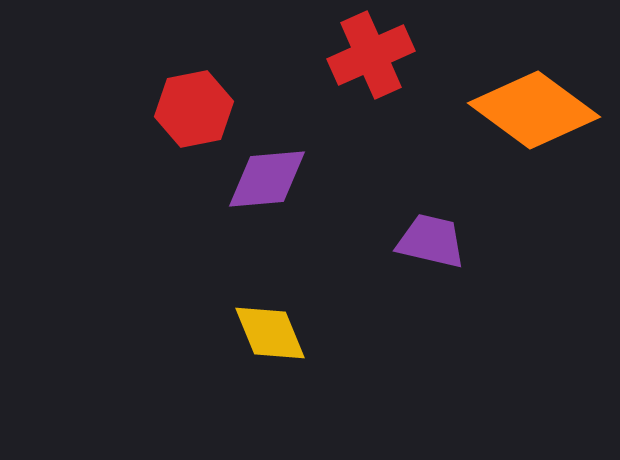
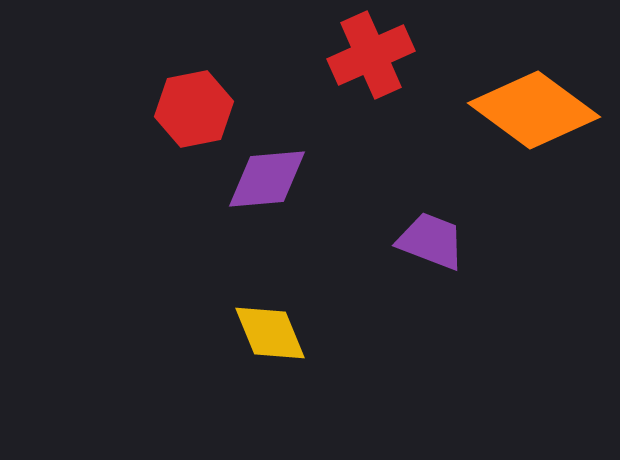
purple trapezoid: rotated 8 degrees clockwise
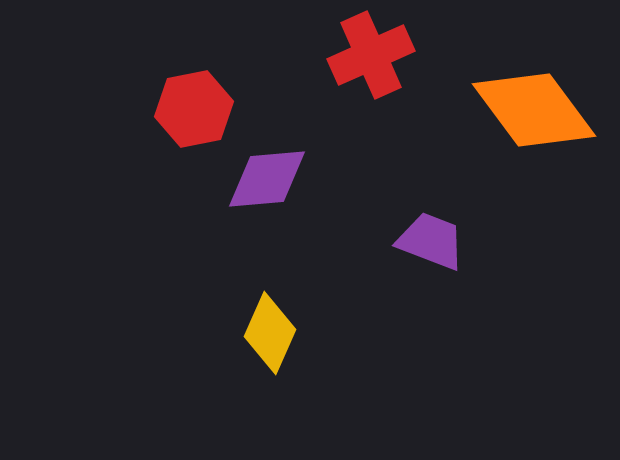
orange diamond: rotated 17 degrees clockwise
yellow diamond: rotated 46 degrees clockwise
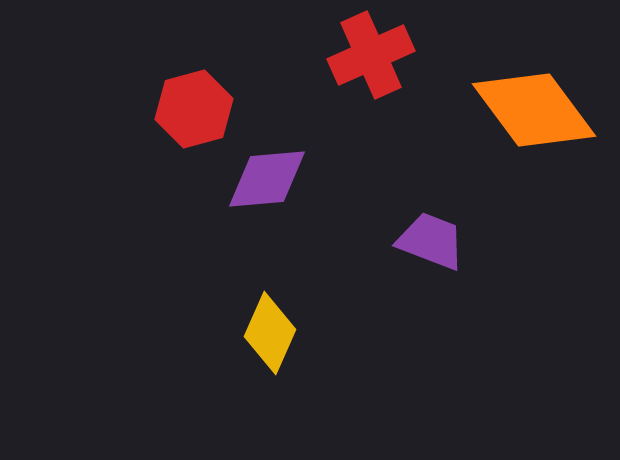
red hexagon: rotated 4 degrees counterclockwise
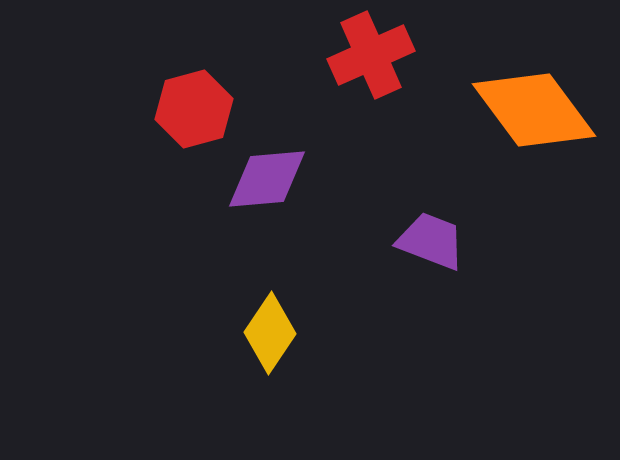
yellow diamond: rotated 10 degrees clockwise
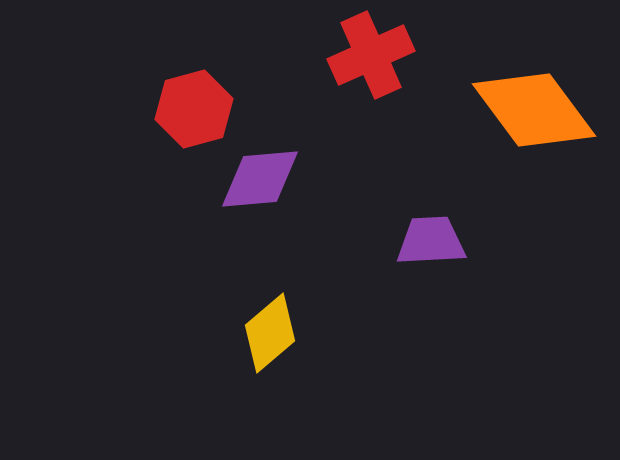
purple diamond: moved 7 px left
purple trapezoid: rotated 24 degrees counterclockwise
yellow diamond: rotated 16 degrees clockwise
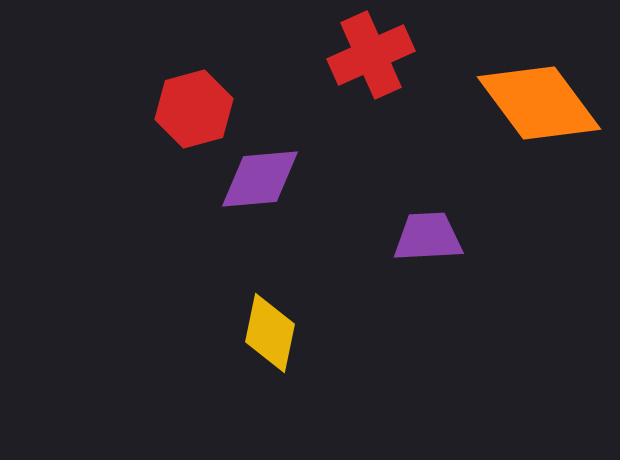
orange diamond: moved 5 px right, 7 px up
purple trapezoid: moved 3 px left, 4 px up
yellow diamond: rotated 38 degrees counterclockwise
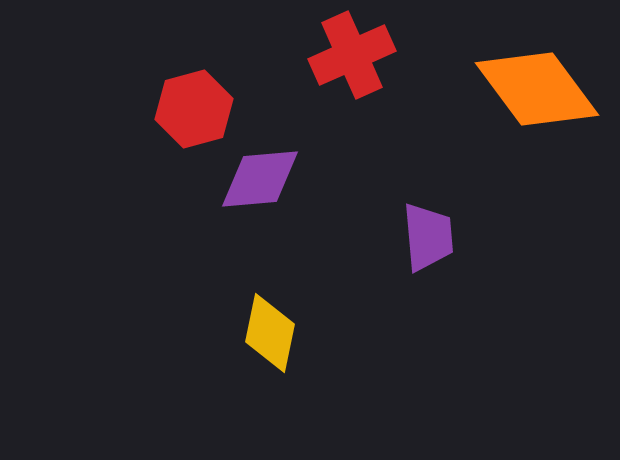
red cross: moved 19 px left
orange diamond: moved 2 px left, 14 px up
purple trapezoid: rotated 88 degrees clockwise
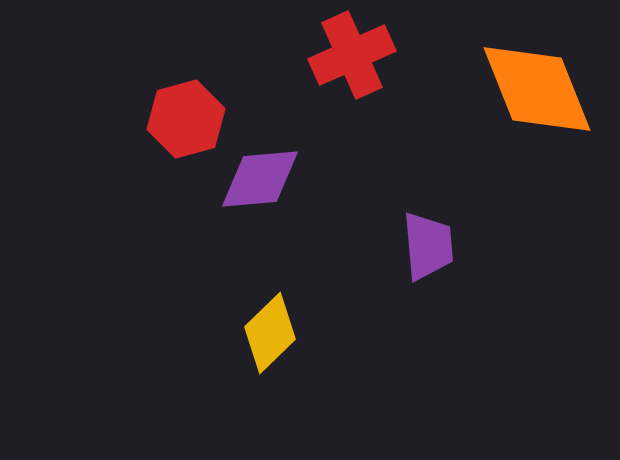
orange diamond: rotated 15 degrees clockwise
red hexagon: moved 8 px left, 10 px down
purple trapezoid: moved 9 px down
yellow diamond: rotated 34 degrees clockwise
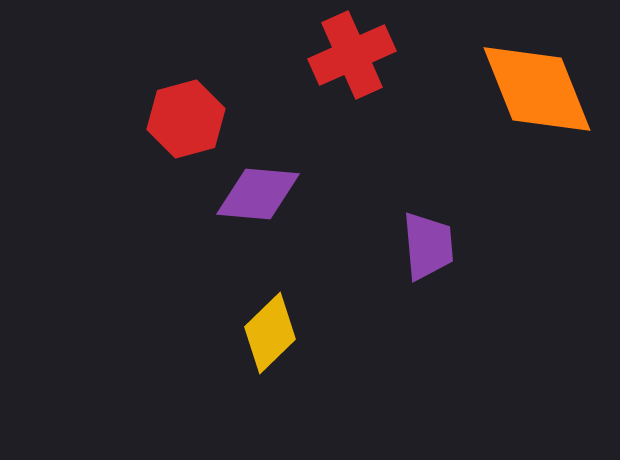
purple diamond: moved 2 px left, 15 px down; rotated 10 degrees clockwise
